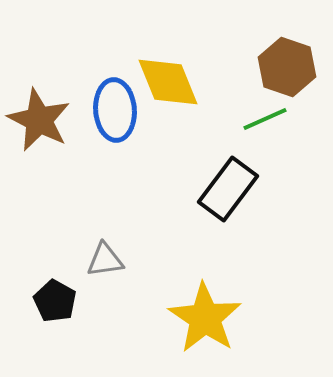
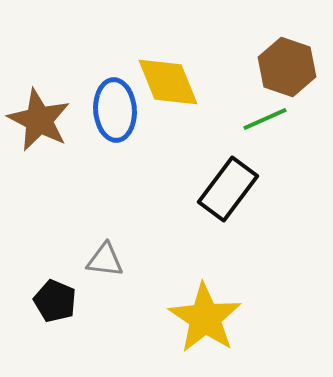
gray triangle: rotated 15 degrees clockwise
black pentagon: rotated 6 degrees counterclockwise
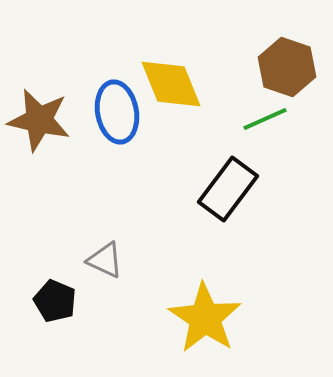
yellow diamond: moved 3 px right, 2 px down
blue ellipse: moved 2 px right, 2 px down; rotated 6 degrees counterclockwise
brown star: rotated 14 degrees counterclockwise
gray triangle: rotated 18 degrees clockwise
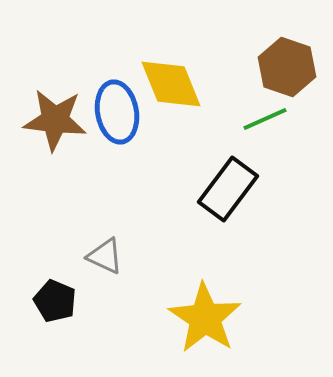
brown star: moved 16 px right; rotated 6 degrees counterclockwise
gray triangle: moved 4 px up
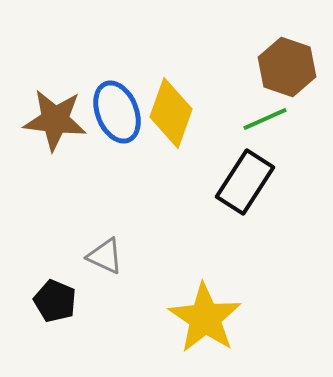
yellow diamond: moved 29 px down; rotated 42 degrees clockwise
blue ellipse: rotated 12 degrees counterclockwise
black rectangle: moved 17 px right, 7 px up; rotated 4 degrees counterclockwise
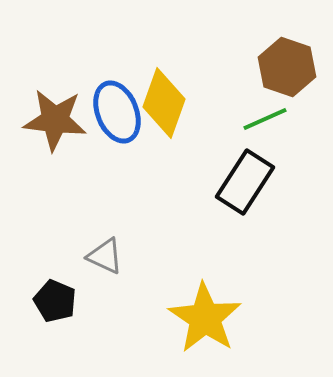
yellow diamond: moved 7 px left, 10 px up
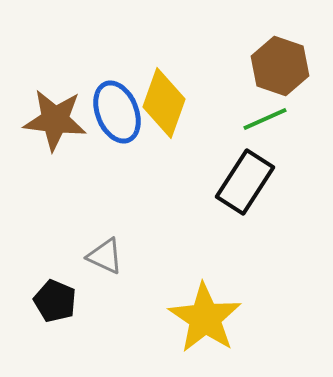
brown hexagon: moved 7 px left, 1 px up
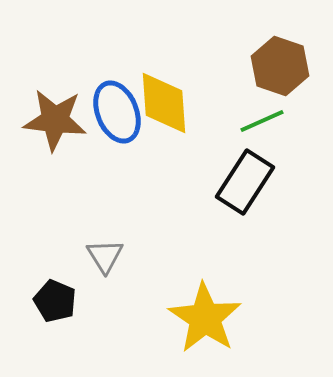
yellow diamond: rotated 24 degrees counterclockwise
green line: moved 3 px left, 2 px down
gray triangle: rotated 33 degrees clockwise
